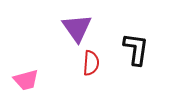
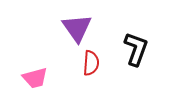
black L-shape: rotated 12 degrees clockwise
pink trapezoid: moved 9 px right, 2 px up
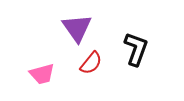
red semicircle: rotated 35 degrees clockwise
pink trapezoid: moved 7 px right, 4 px up
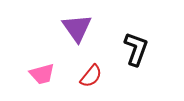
red semicircle: moved 13 px down
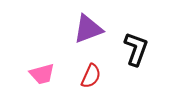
purple triangle: moved 11 px right, 1 px down; rotated 44 degrees clockwise
red semicircle: rotated 15 degrees counterclockwise
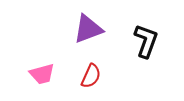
black L-shape: moved 10 px right, 8 px up
